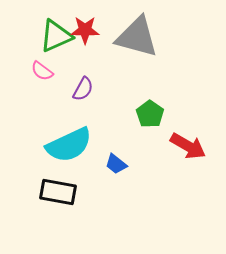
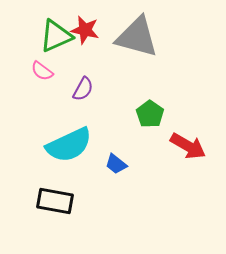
red star: rotated 12 degrees clockwise
black rectangle: moved 3 px left, 9 px down
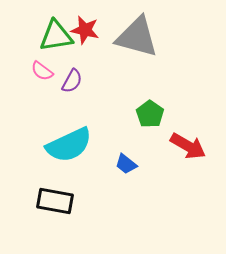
green triangle: rotated 15 degrees clockwise
purple semicircle: moved 11 px left, 8 px up
blue trapezoid: moved 10 px right
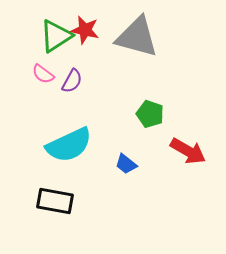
green triangle: rotated 24 degrees counterclockwise
pink semicircle: moved 1 px right, 3 px down
green pentagon: rotated 16 degrees counterclockwise
red arrow: moved 5 px down
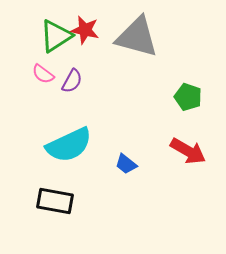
green pentagon: moved 38 px right, 17 px up
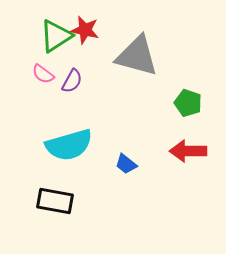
gray triangle: moved 19 px down
green pentagon: moved 6 px down
cyan semicircle: rotated 9 degrees clockwise
red arrow: rotated 150 degrees clockwise
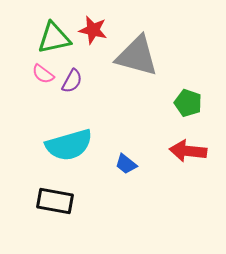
red star: moved 8 px right
green triangle: moved 2 px left, 2 px down; rotated 21 degrees clockwise
red arrow: rotated 6 degrees clockwise
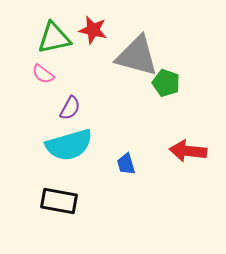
purple semicircle: moved 2 px left, 27 px down
green pentagon: moved 22 px left, 20 px up
blue trapezoid: rotated 35 degrees clockwise
black rectangle: moved 4 px right
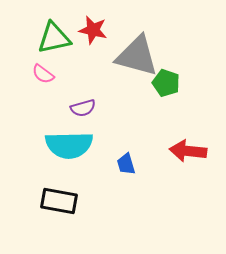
purple semicircle: moved 13 px right; rotated 45 degrees clockwise
cyan semicircle: rotated 15 degrees clockwise
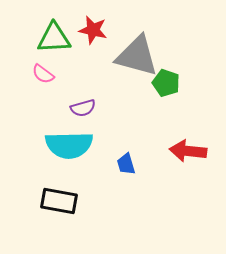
green triangle: rotated 9 degrees clockwise
